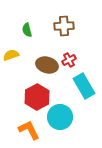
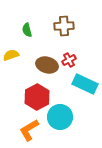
cyan rectangle: moved 1 px right, 2 px up; rotated 35 degrees counterclockwise
orange L-shape: rotated 95 degrees counterclockwise
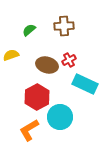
green semicircle: moved 2 px right; rotated 64 degrees clockwise
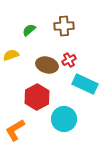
cyan circle: moved 4 px right, 2 px down
orange L-shape: moved 14 px left
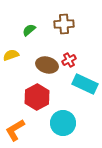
brown cross: moved 2 px up
cyan circle: moved 1 px left, 4 px down
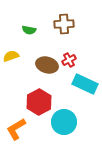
green semicircle: rotated 128 degrees counterclockwise
yellow semicircle: moved 1 px down
red hexagon: moved 2 px right, 5 px down
cyan circle: moved 1 px right, 1 px up
orange L-shape: moved 1 px right, 1 px up
